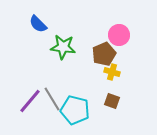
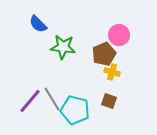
brown square: moved 3 px left
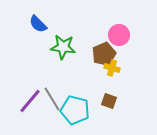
yellow cross: moved 4 px up
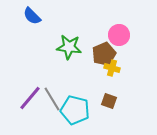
blue semicircle: moved 6 px left, 8 px up
green star: moved 6 px right
purple line: moved 3 px up
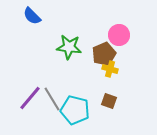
yellow cross: moved 2 px left, 1 px down
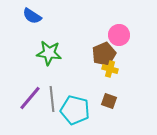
blue semicircle: rotated 12 degrees counterclockwise
green star: moved 20 px left, 6 px down
gray line: rotated 25 degrees clockwise
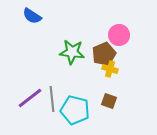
green star: moved 23 px right, 1 px up
purple line: rotated 12 degrees clockwise
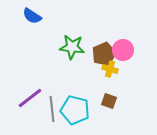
pink circle: moved 4 px right, 15 px down
green star: moved 5 px up
gray line: moved 10 px down
